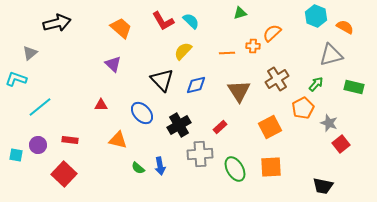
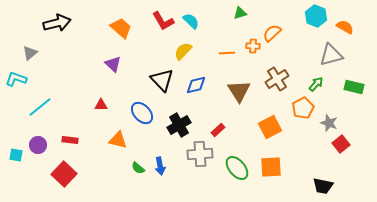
red rectangle at (220, 127): moved 2 px left, 3 px down
green ellipse at (235, 169): moved 2 px right, 1 px up; rotated 10 degrees counterclockwise
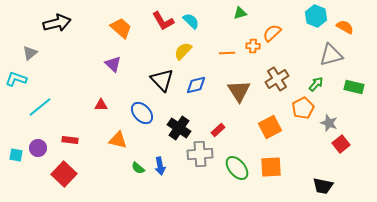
black cross at (179, 125): moved 3 px down; rotated 25 degrees counterclockwise
purple circle at (38, 145): moved 3 px down
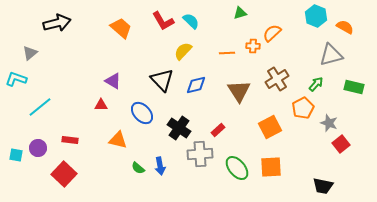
purple triangle at (113, 64): moved 17 px down; rotated 12 degrees counterclockwise
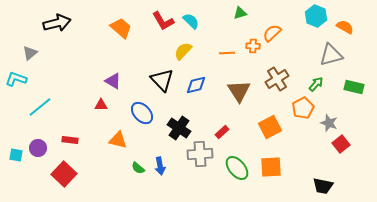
red rectangle at (218, 130): moved 4 px right, 2 px down
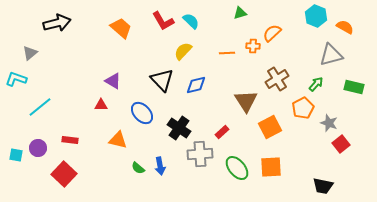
brown triangle at (239, 91): moved 7 px right, 10 px down
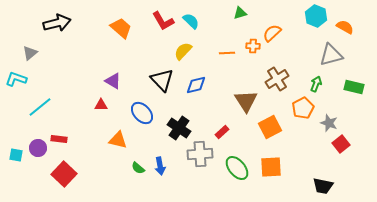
green arrow at (316, 84): rotated 21 degrees counterclockwise
red rectangle at (70, 140): moved 11 px left, 1 px up
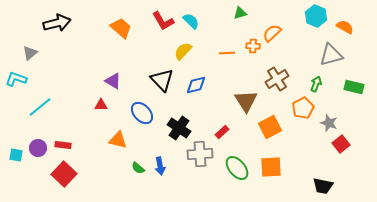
red rectangle at (59, 139): moved 4 px right, 6 px down
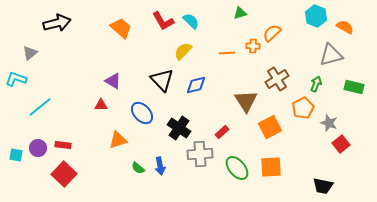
orange triangle at (118, 140): rotated 30 degrees counterclockwise
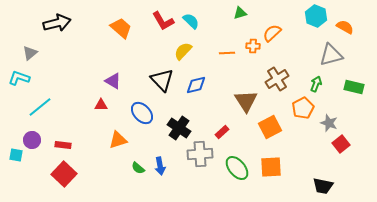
cyan L-shape at (16, 79): moved 3 px right, 1 px up
purple circle at (38, 148): moved 6 px left, 8 px up
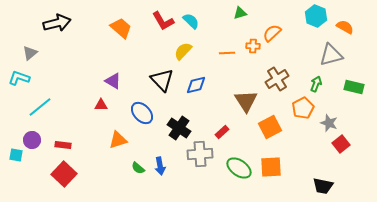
green ellipse at (237, 168): moved 2 px right; rotated 15 degrees counterclockwise
